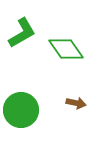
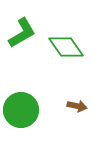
green diamond: moved 2 px up
brown arrow: moved 1 px right, 3 px down
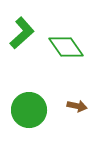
green L-shape: rotated 12 degrees counterclockwise
green circle: moved 8 px right
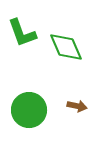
green L-shape: rotated 112 degrees clockwise
green diamond: rotated 12 degrees clockwise
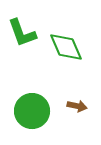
green circle: moved 3 px right, 1 px down
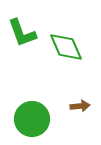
brown arrow: moved 3 px right; rotated 18 degrees counterclockwise
green circle: moved 8 px down
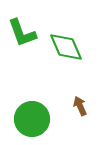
brown arrow: rotated 108 degrees counterclockwise
